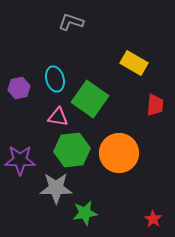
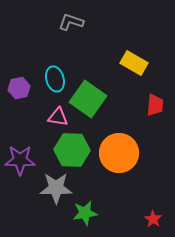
green square: moved 2 px left
green hexagon: rotated 8 degrees clockwise
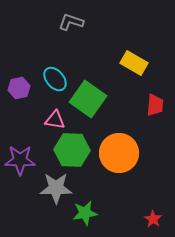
cyan ellipse: rotated 25 degrees counterclockwise
pink triangle: moved 3 px left, 3 px down
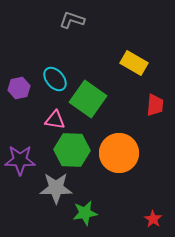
gray L-shape: moved 1 px right, 2 px up
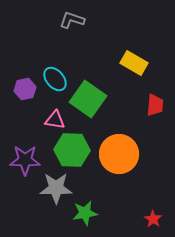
purple hexagon: moved 6 px right, 1 px down
orange circle: moved 1 px down
purple star: moved 5 px right
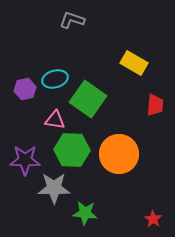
cyan ellipse: rotated 65 degrees counterclockwise
gray star: moved 2 px left
green star: rotated 15 degrees clockwise
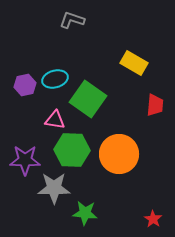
purple hexagon: moved 4 px up
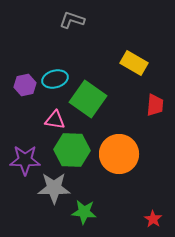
green star: moved 1 px left, 1 px up
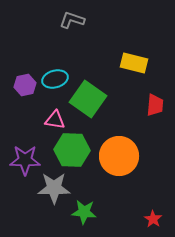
yellow rectangle: rotated 16 degrees counterclockwise
orange circle: moved 2 px down
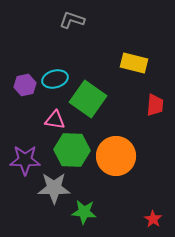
orange circle: moved 3 px left
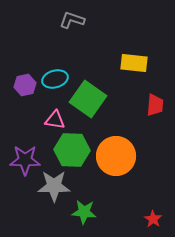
yellow rectangle: rotated 8 degrees counterclockwise
gray star: moved 2 px up
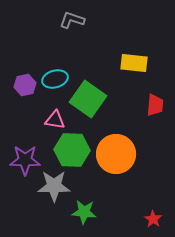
orange circle: moved 2 px up
